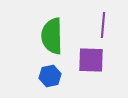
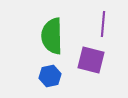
purple line: moved 1 px up
purple square: rotated 12 degrees clockwise
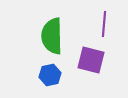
purple line: moved 1 px right
blue hexagon: moved 1 px up
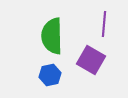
purple square: rotated 16 degrees clockwise
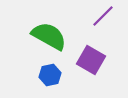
purple line: moved 1 px left, 8 px up; rotated 40 degrees clockwise
green semicircle: moved 3 px left; rotated 120 degrees clockwise
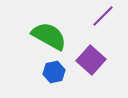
purple square: rotated 12 degrees clockwise
blue hexagon: moved 4 px right, 3 px up
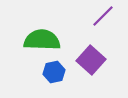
green semicircle: moved 7 px left, 4 px down; rotated 27 degrees counterclockwise
